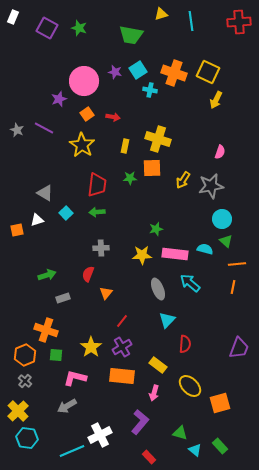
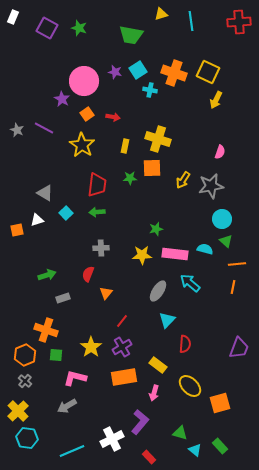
purple star at (59, 99): moved 3 px right; rotated 21 degrees counterclockwise
gray ellipse at (158, 289): moved 2 px down; rotated 55 degrees clockwise
orange rectangle at (122, 376): moved 2 px right, 1 px down; rotated 15 degrees counterclockwise
white cross at (100, 435): moved 12 px right, 4 px down
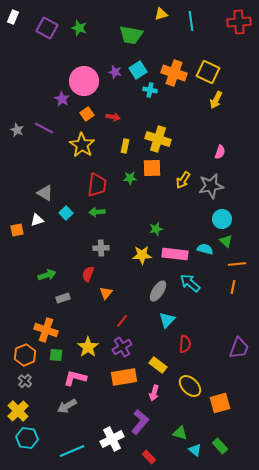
yellow star at (91, 347): moved 3 px left
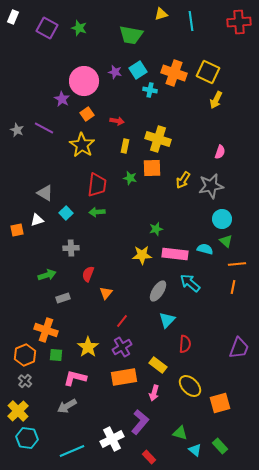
red arrow at (113, 117): moved 4 px right, 4 px down
green star at (130, 178): rotated 16 degrees clockwise
gray cross at (101, 248): moved 30 px left
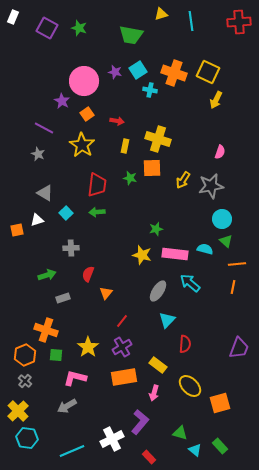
purple star at (62, 99): moved 2 px down
gray star at (17, 130): moved 21 px right, 24 px down
yellow star at (142, 255): rotated 18 degrees clockwise
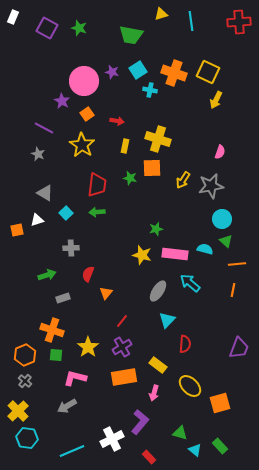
purple star at (115, 72): moved 3 px left
orange line at (233, 287): moved 3 px down
orange cross at (46, 330): moved 6 px right
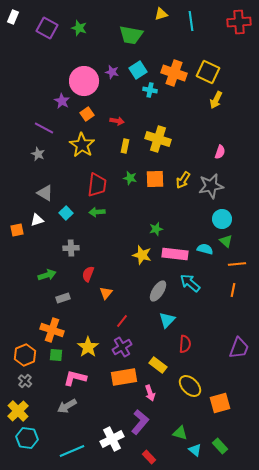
orange square at (152, 168): moved 3 px right, 11 px down
pink arrow at (154, 393): moved 4 px left; rotated 35 degrees counterclockwise
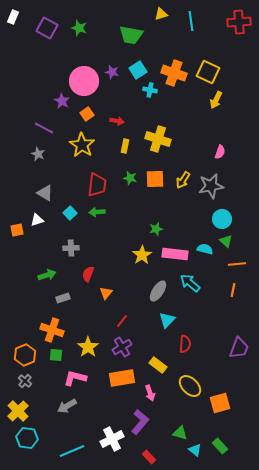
cyan square at (66, 213): moved 4 px right
yellow star at (142, 255): rotated 24 degrees clockwise
orange rectangle at (124, 377): moved 2 px left, 1 px down
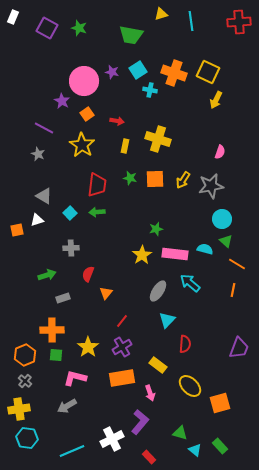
gray triangle at (45, 193): moved 1 px left, 3 px down
orange line at (237, 264): rotated 36 degrees clockwise
orange cross at (52, 330): rotated 20 degrees counterclockwise
yellow cross at (18, 411): moved 1 px right, 2 px up; rotated 35 degrees clockwise
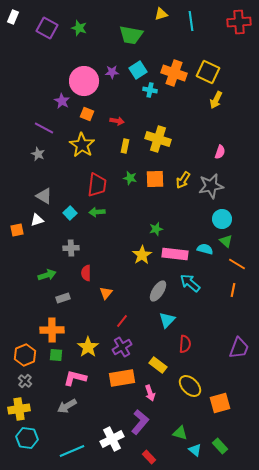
purple star at (112, 72): rotated 16 degrees counterclockwise
orange square at (87, 114): rotated 32 degrees counterclockwise
red semicircle at (88, 274): moved 2 px left, 1 px up; rotated 21 degrees counterclockwise
